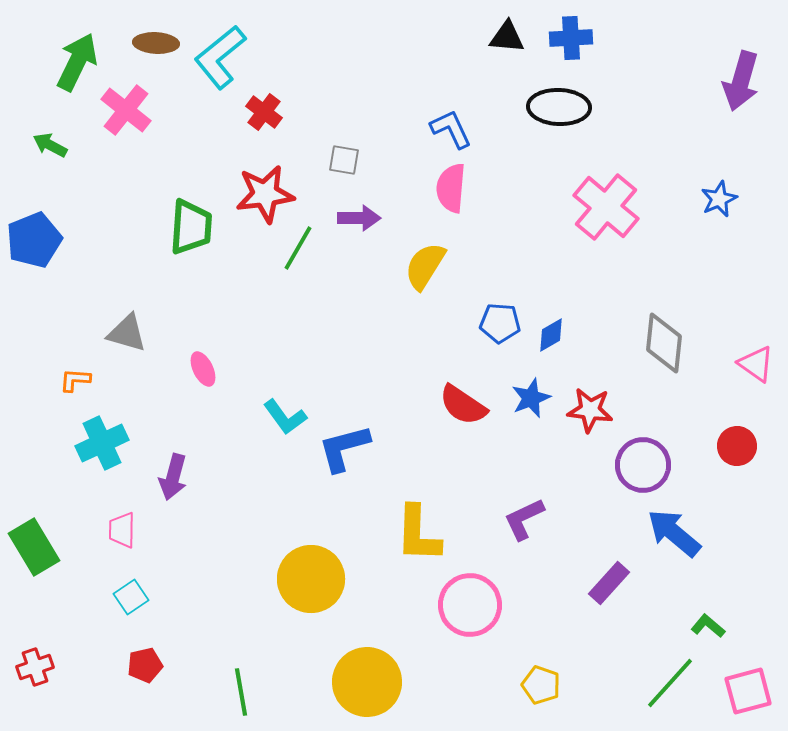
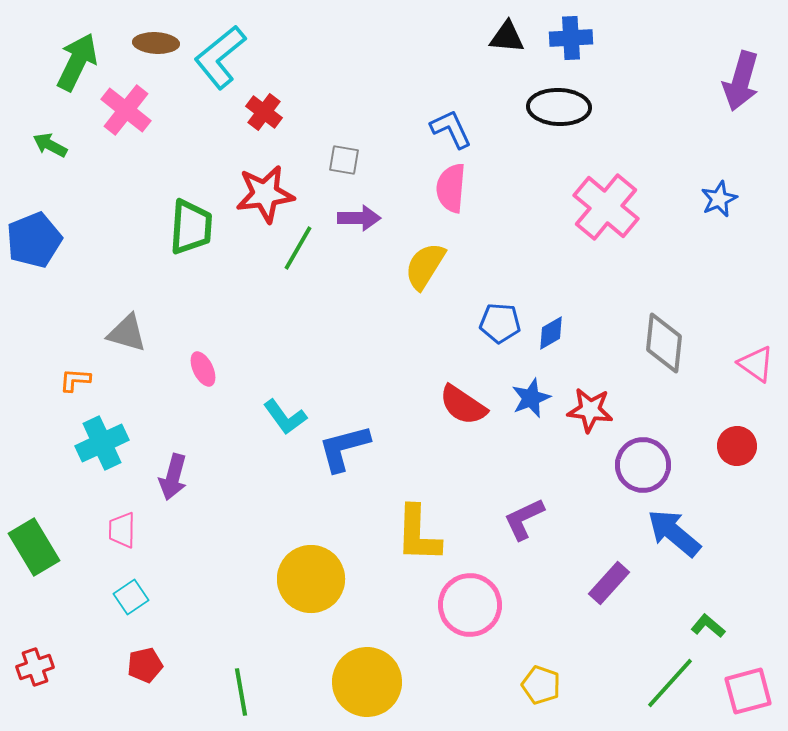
blue diamond at (551, 335): moved 2 px up
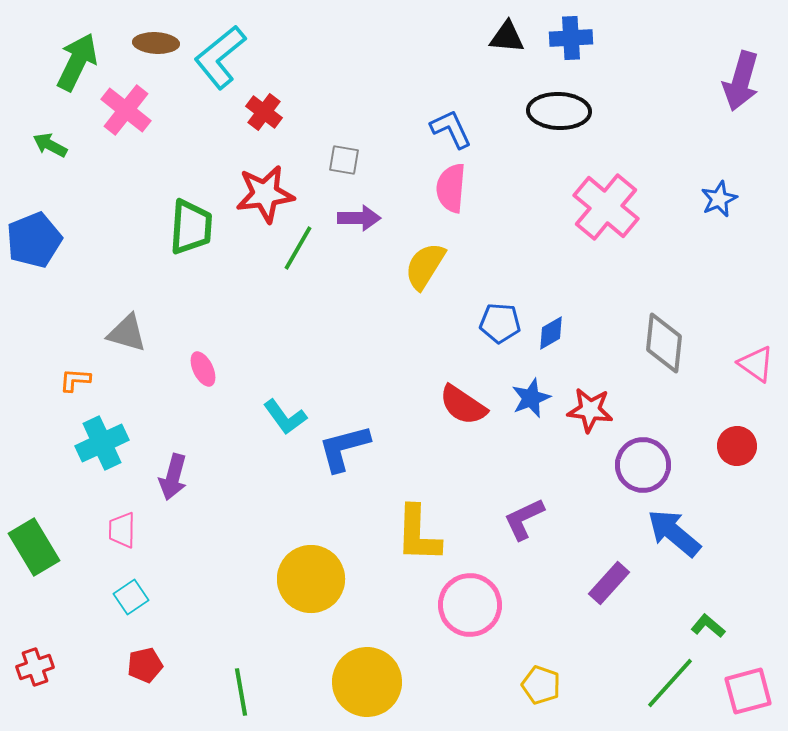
black ellipse at (559, 107): moved 4 px down
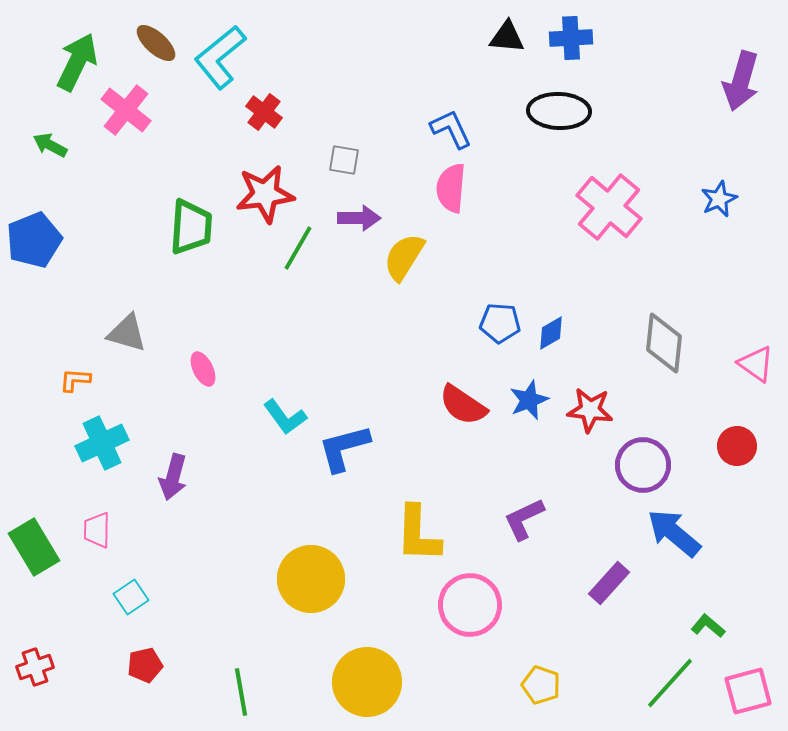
brown ellipse at (156, 43): rotated 39 degrees clockwise
pink cross at (606, 207): moved 3 px right
yellow semicircle at (425, 266): moved 21 px left, 9 px up
blue star at (531, 398): moved 2 px left, 2 px down
pink trapezoid at (122, 530): moved 25 px left
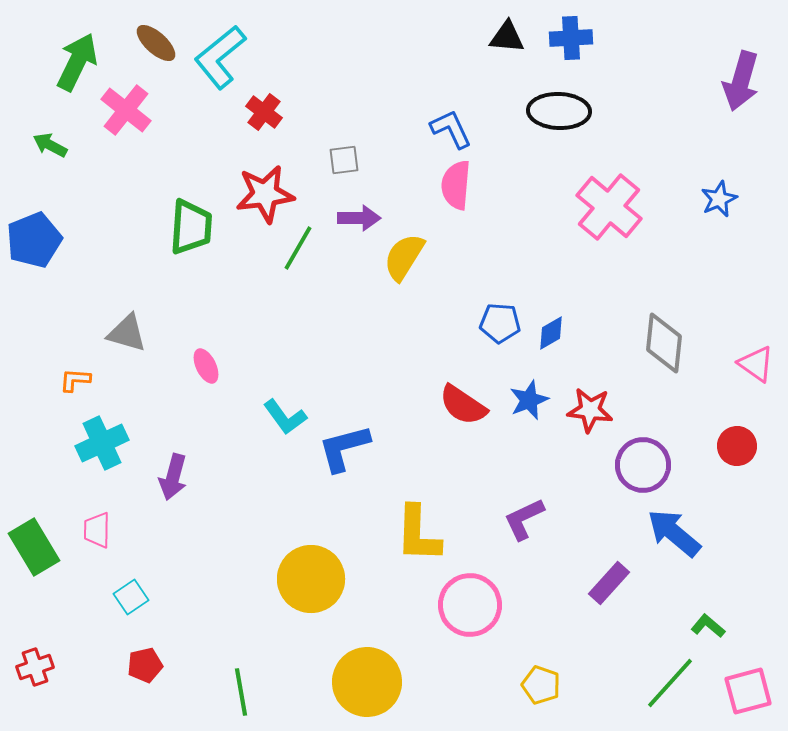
gray square at (344, 160): rotated 16 degrees counterclockwise
pink semicircle at (451, 188): moved 5 px right, 3 px up
pink ellipse at (203, 369): moved 3 px right, 3 px up
